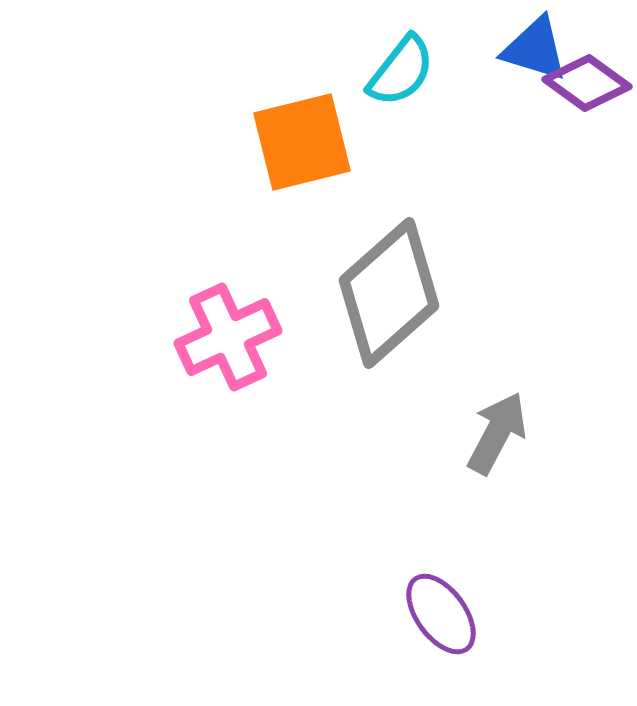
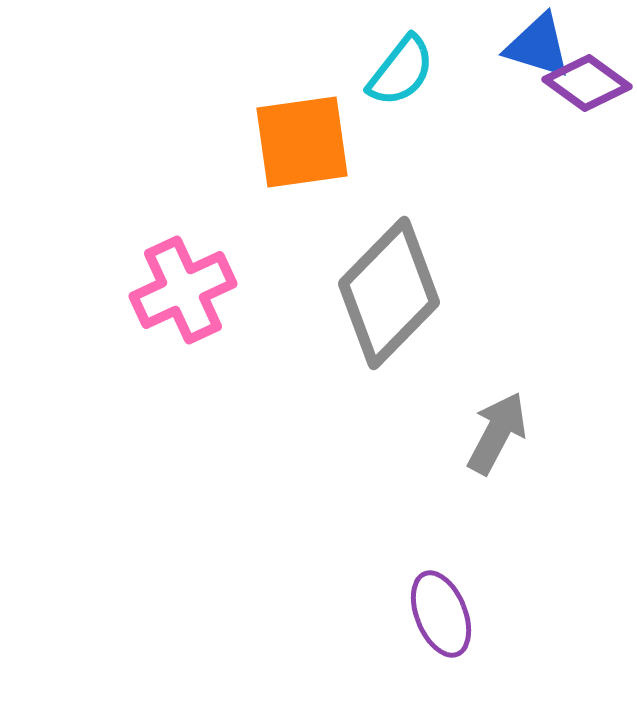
blue triangle: moved 3 px right, 3 px up
orange square: rotated 6 degrees clockwise
gray diamond: rotated 4 degrees counterclockwise
pink cross: moved 45 px left, 47 px up
purple ellipse: rotated 14 degrees clockwise
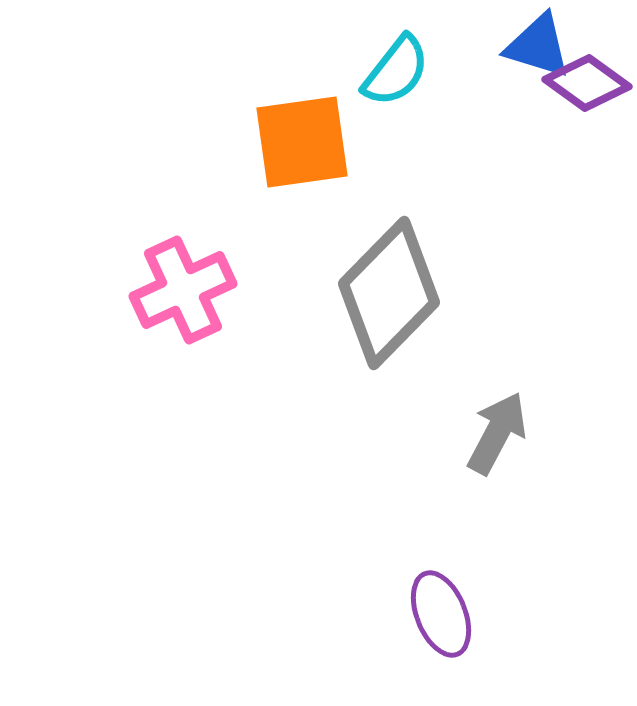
cyan semicircle: moved 5 px left
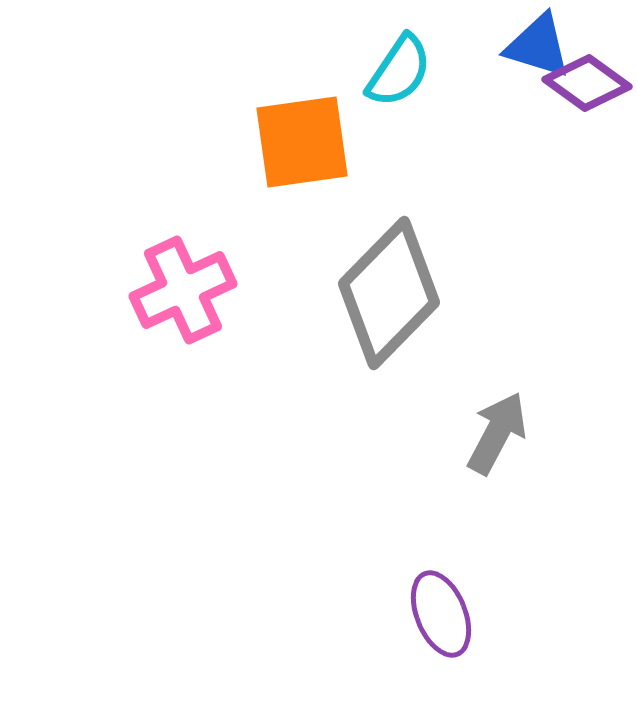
cyan semicircle: moved 3 px right; rotated 4 degrees counterclockwise
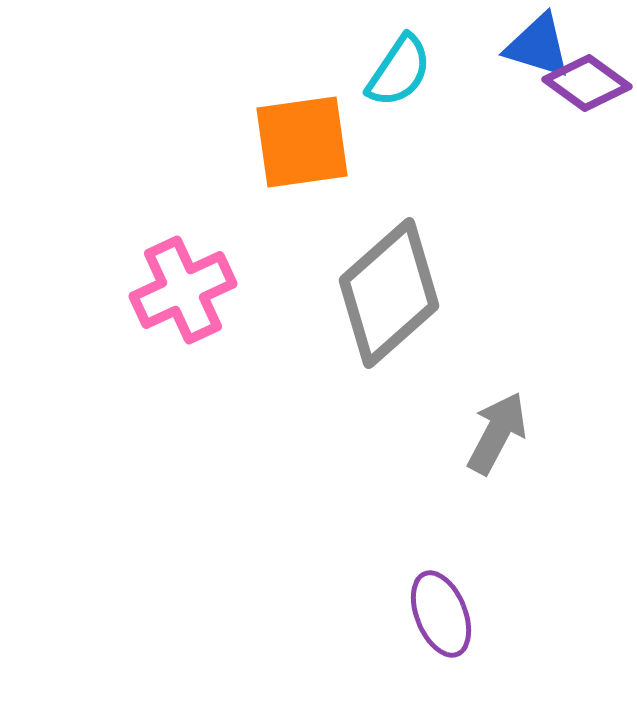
gray diamond: rotated 4 degrees clockwise
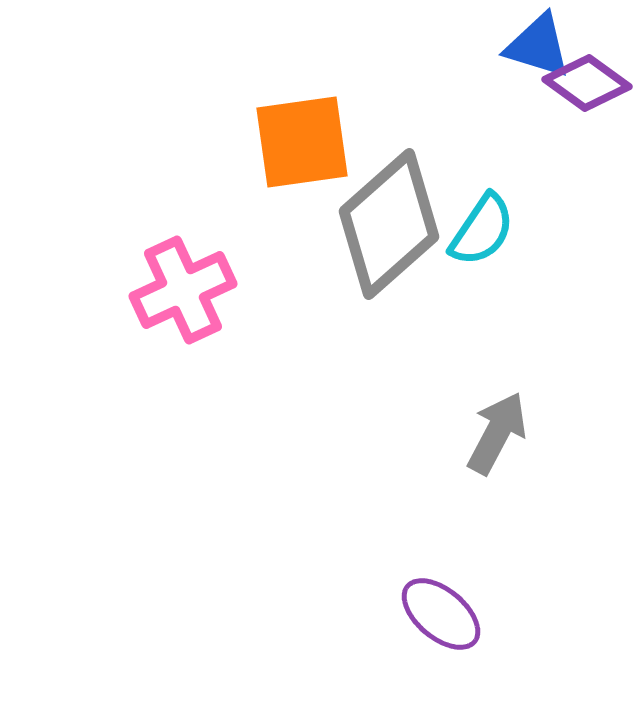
cyan semicircle: moved 83 px right, 159 px down
gray diamond: moved 69 px up
purple ellipse: rotated 28 degrees counterclockwise
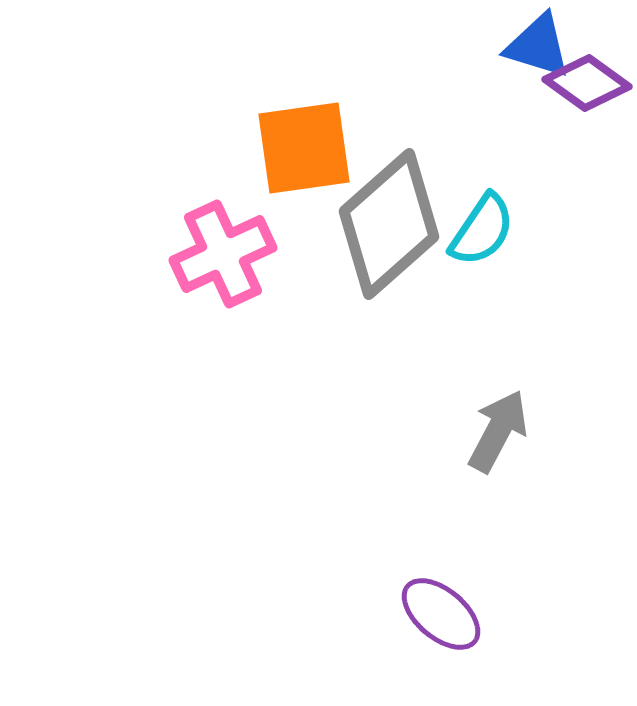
orange square: moved 2 px right, 6 px down
pink cross: moved 40 px right, 36 px up
gray arrow: moved 1 px right, 2 px up
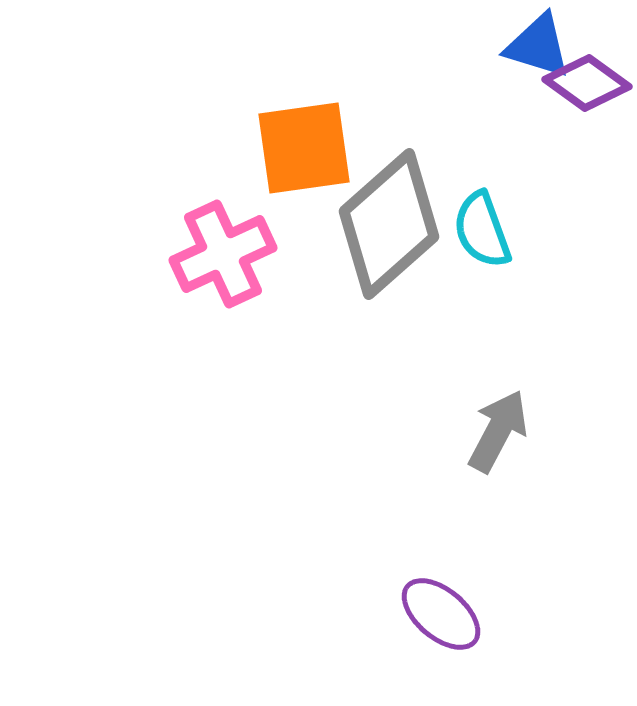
cyan semicircle: rotated 126 degrees clockwise
